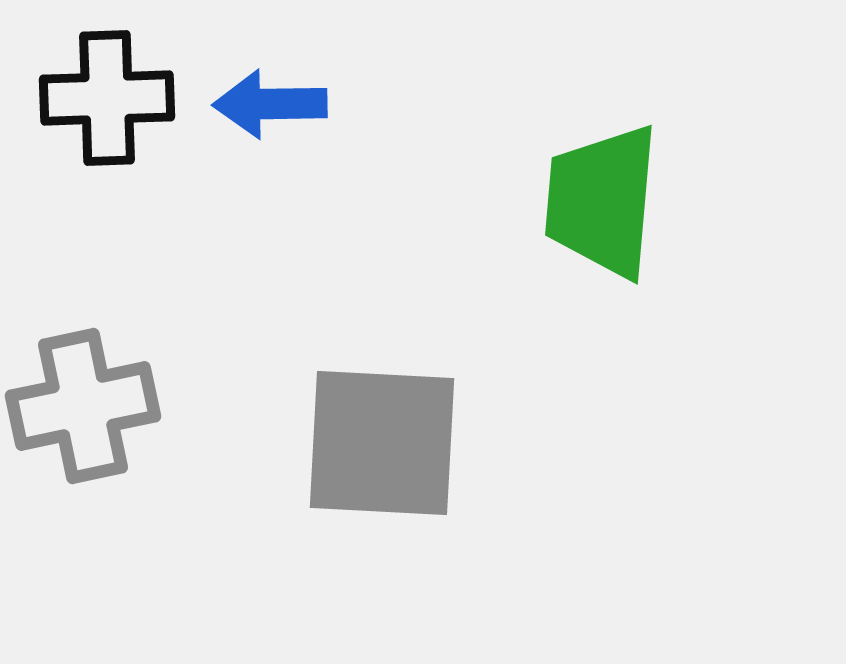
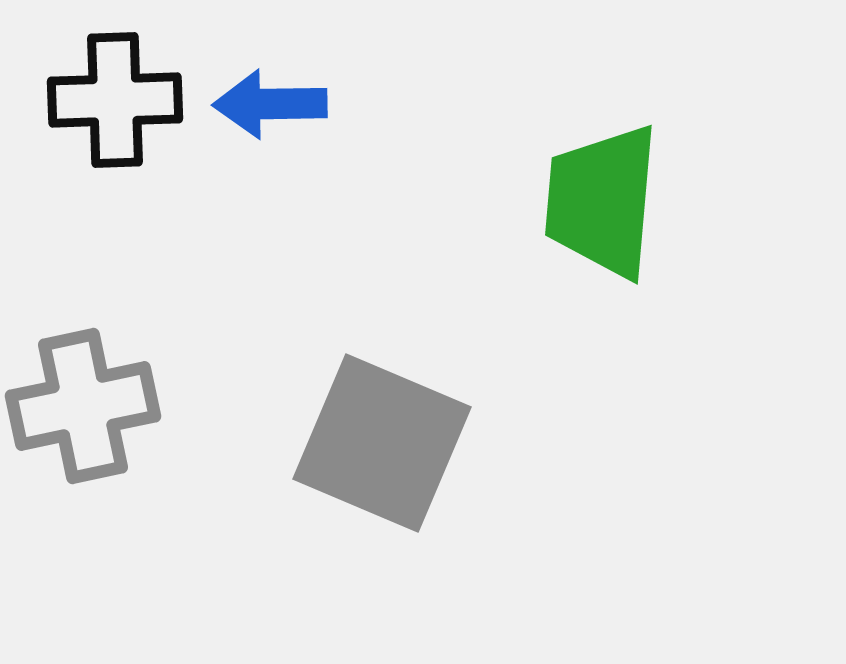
black cross: moved 8 px right, 2 px down
gray square: rotated 20 degrees clockwise
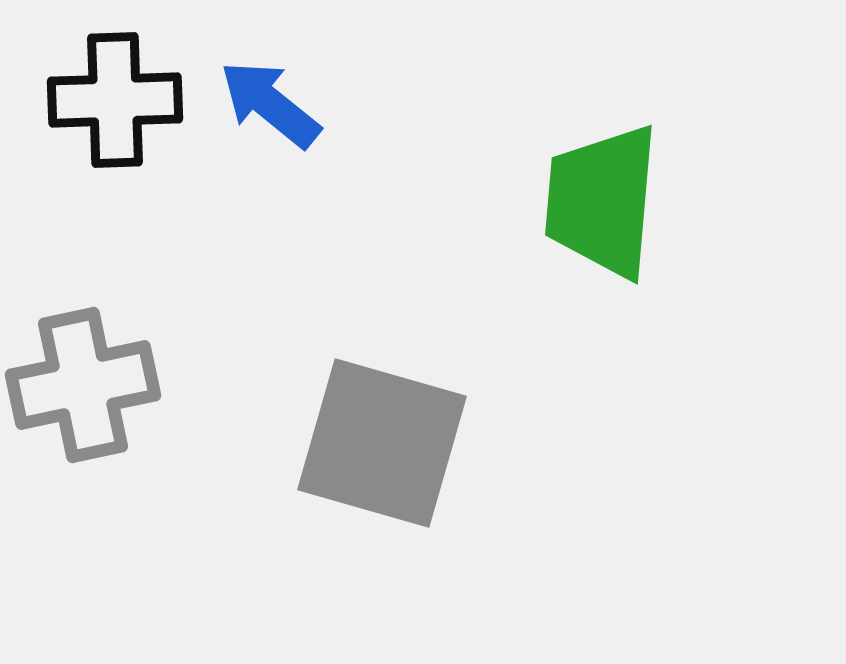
blue arrow: rotated 40 degrees clockwise
gray cross: moved 21 px up
gray square: rotated 7 degrees counterclockwise
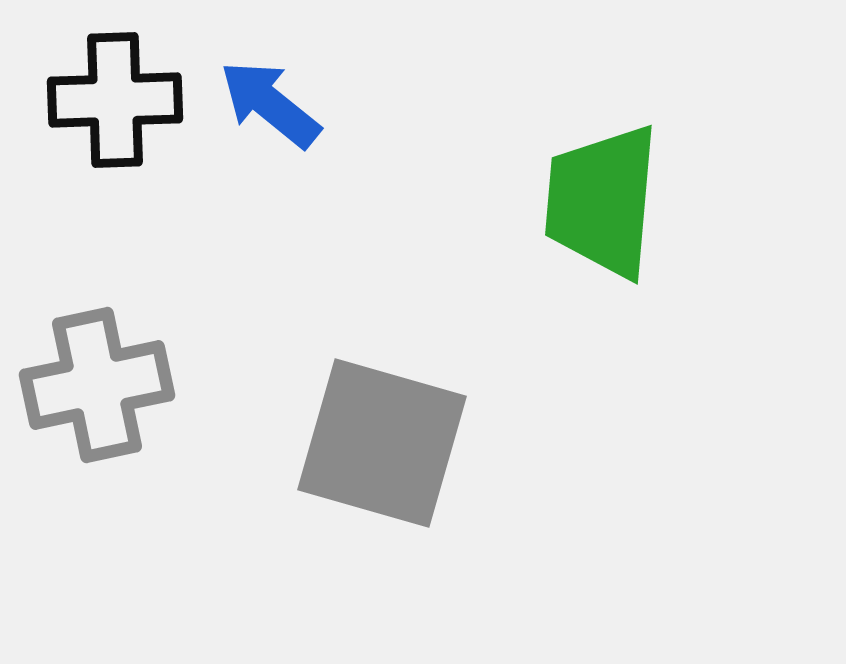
gray cross: moved 14 px right
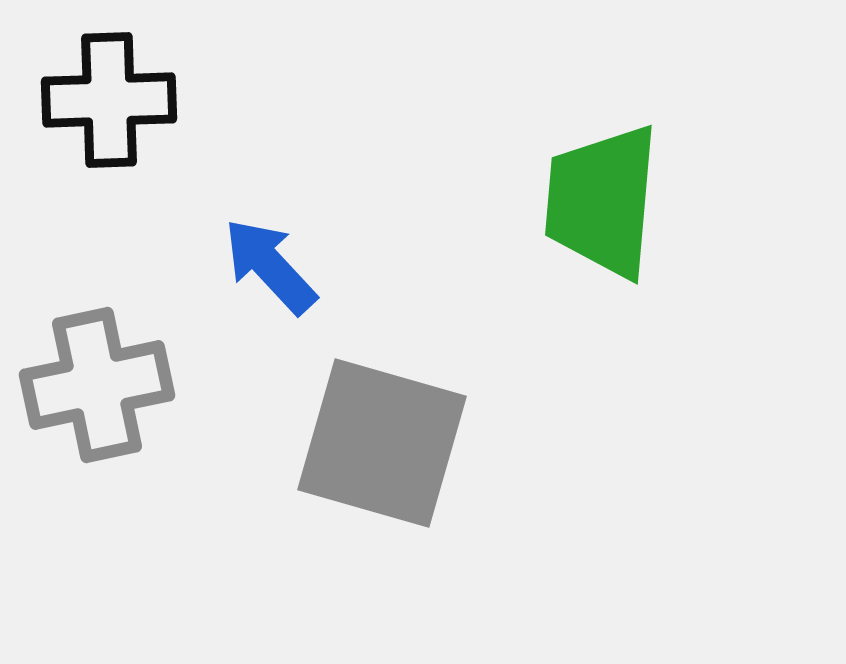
black cross: moved 6 px left
blue arrow: moved 162 px down; rotated 8 degrees clockwise
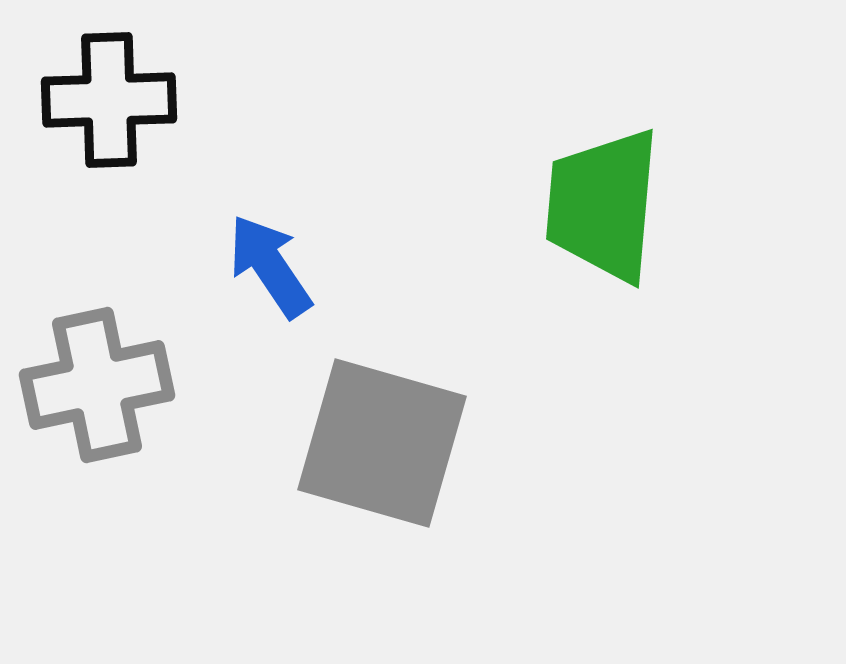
green trapezoid: moved 1 px right, 4 px down
blue arrow: rotated 9 degrees clockwise
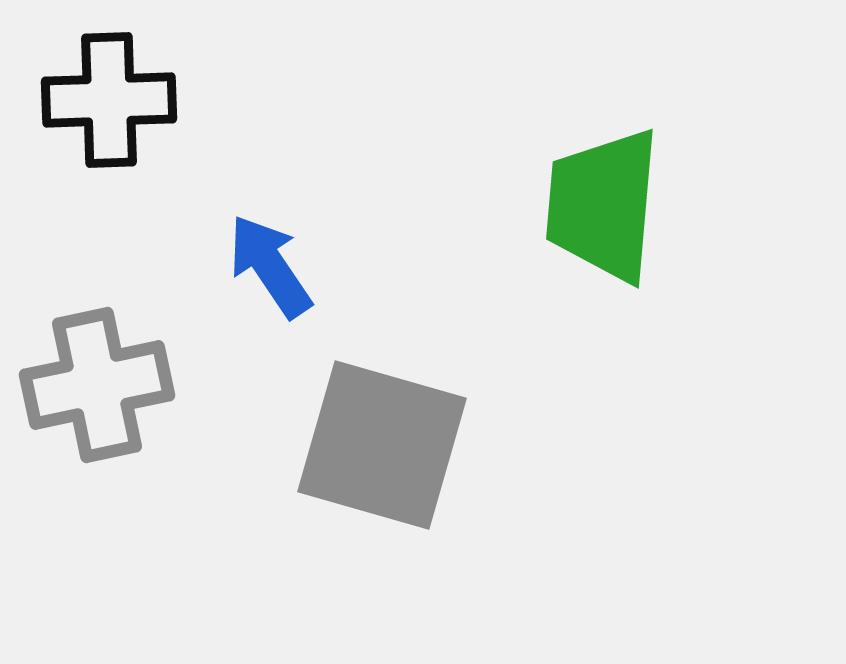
gray square: moved 2 px down
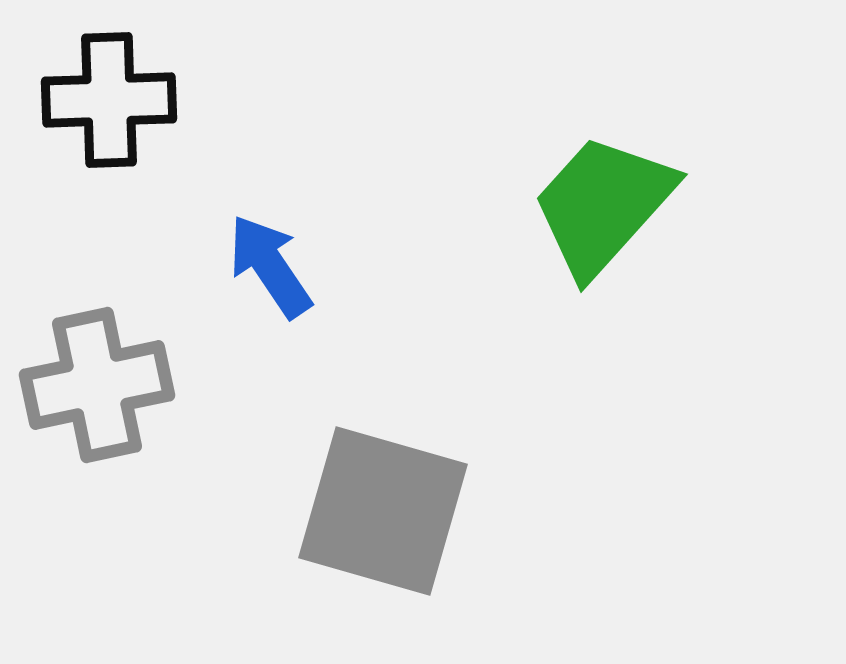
green trapezoid: rotated 37 degrees clockwise
gray square: moved 1 px right, 66 px down
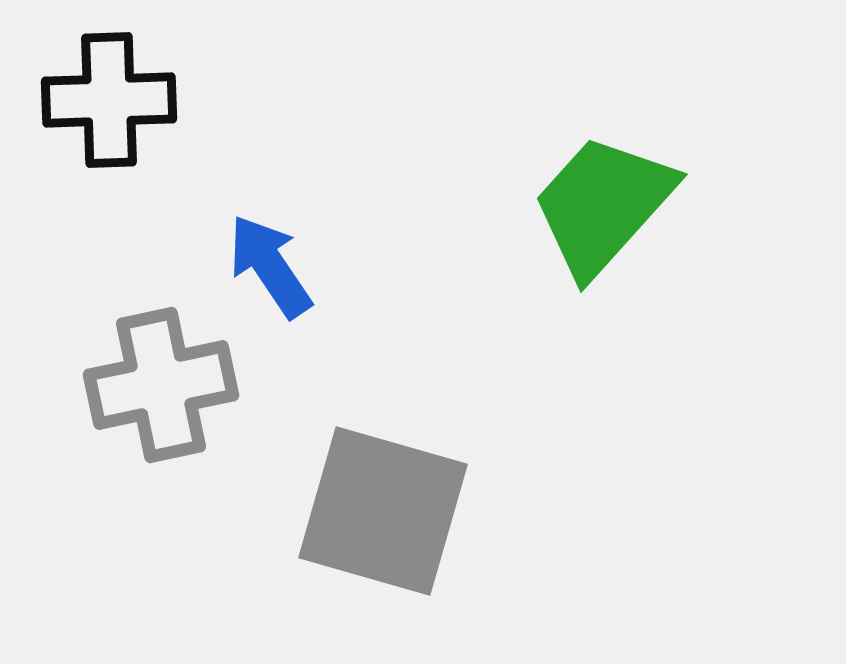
gray cross: moved 64 px right
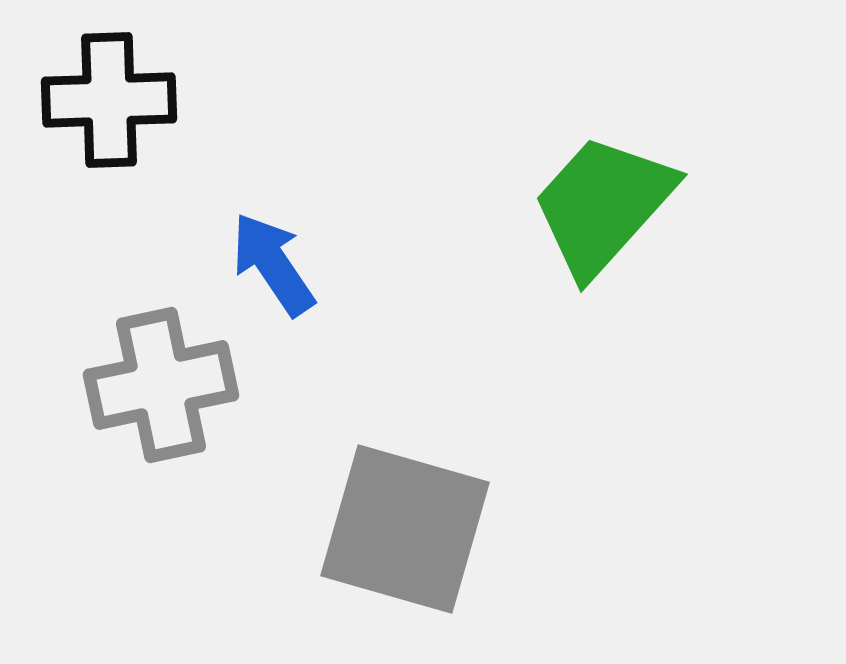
blue arrow: moved 3 px right, 2 px up
gray square: moved 22 px right, 18 px down
